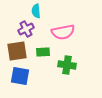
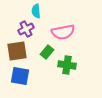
green rectangle: moved 4 px right; rotated 48 degrees counterclockwise
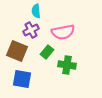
purple cross: moved 5 px right, 1 px down
brown square: rotated 30 degrees clockwise
blue square: moved 2 px right, 3 px down
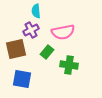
brown square: moved 1 px left, 2 px up; rotated 35 degrees counterclockwise
green cross: moved 2 px right
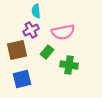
brown square: moved 1 px right, 1 px down
blue square: rotated 24 degrees counterclockwise
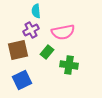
brown square: moved 1 px right
blue square: moved 1 px down; rotated 12 degrees counterclockwise
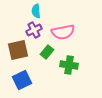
purple cross: moved 3 px right
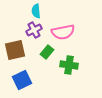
brown square: moved 3 px left
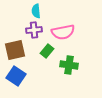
purple cross: rotated 21 degrees clockwise
green rectangle: moved 1 px up
blue square: moved 6 px left, 4 px up; rotated 30 degrees counterclockwise
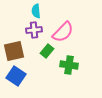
pink semicircle: rotated 35 degrees counterclockwise
brown square: moved 1 px left, 1 px down
